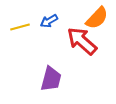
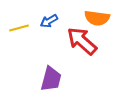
orange semicircle: rotated 55 degrees clockwise
yellow line: moved 1 px left, 1 px down
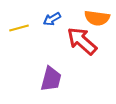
blue arrow: moved 3 px right, 2 px up
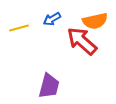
orange semicircle: moved 2 px left, 3 px down; rotated 20 degrees counterclockwise
purple trapezoid: moved 2 px left, 7 px down
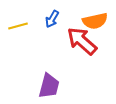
blue arrow: rotated 30 degrees counterclockwise
yellow line: moved 1 px left, 2 px up
